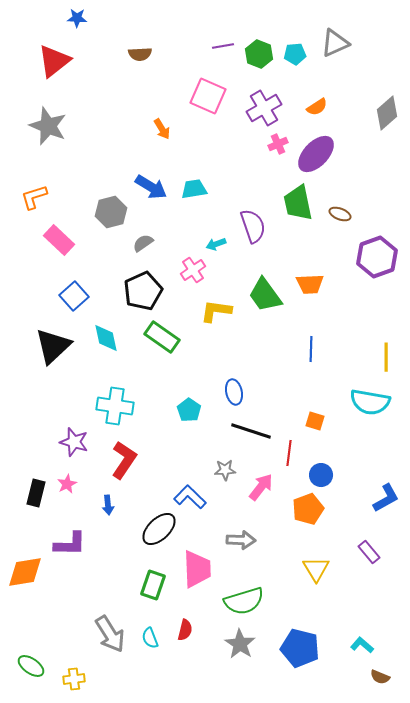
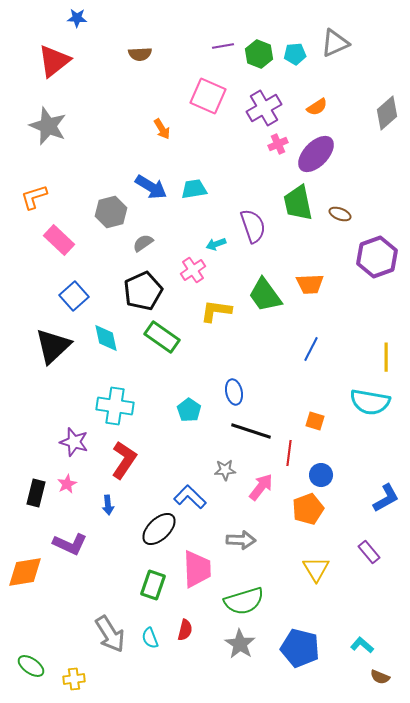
blue line at (311, 349): rotated 25 degrees clockwise
purple L-shape at (70, 544): rotated 24 degrees clockwise
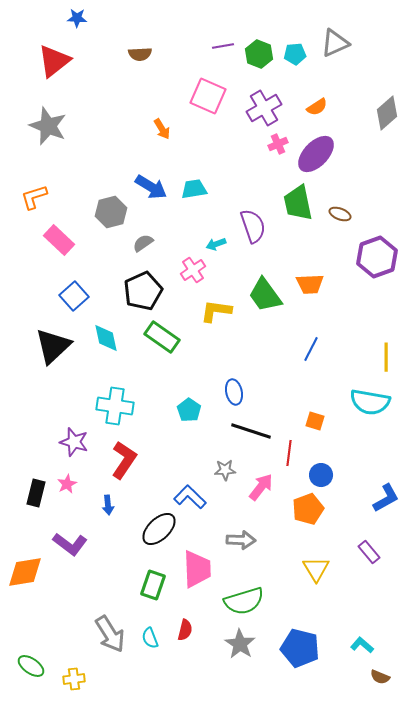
purple L-shape at (70, 544): rotated 12 degrees clockwise
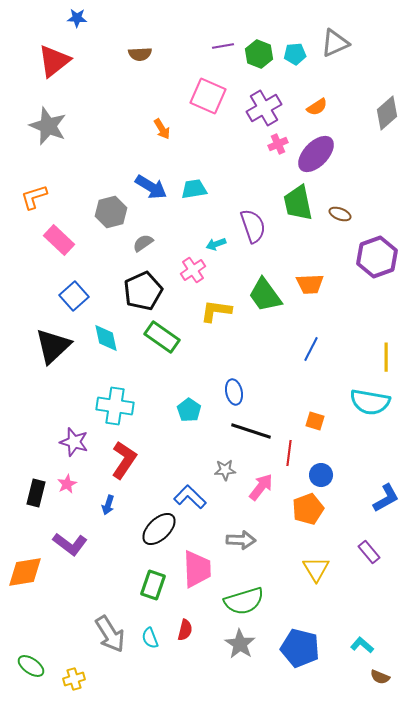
blue arrow at (108, 505): rotated 24 degrees clockwise
yellow cross at (74, 679): rotated 10 degrees counterclockwise
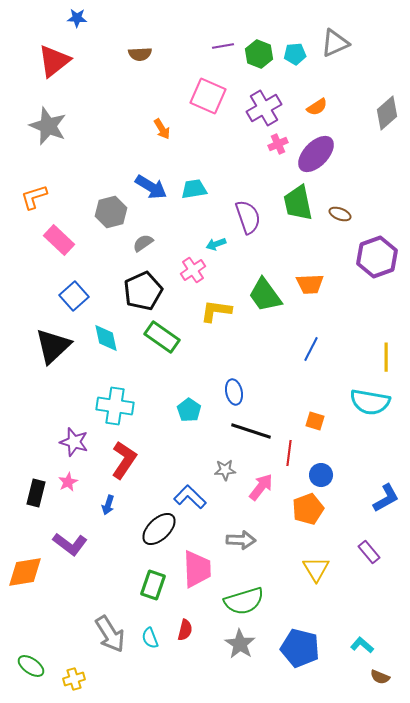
purple semicircle at (253, 226): moved 5 px left, 9 px up
pink star at (67, 484): moved 1 px right, 2 px up
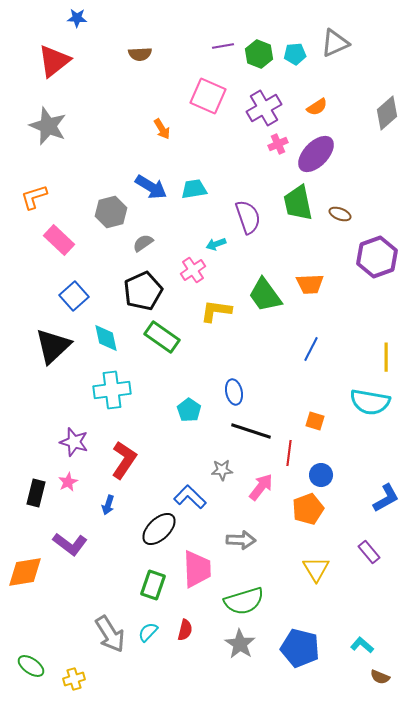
cyan cross at (115, 406): moved 3 px left, 16 px up; rotated 15 degrees counterclockwise
gray star at (225, 470): moved 3 px left
cyan semicircle at (150, 638): moved 2 px left, 6 px up; rotated 65 degrees clockwise
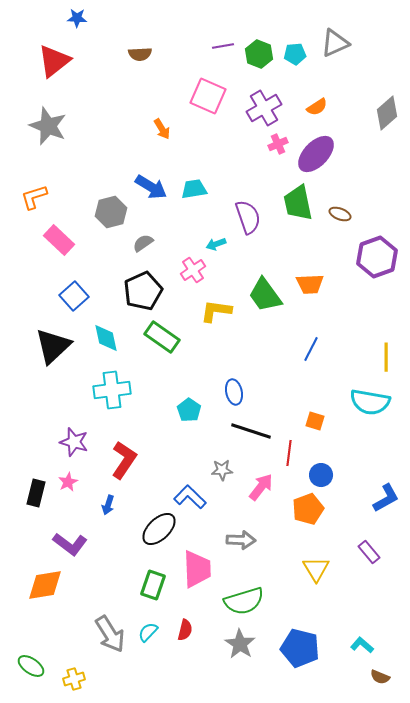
orange diamond at (25, 572): moved 20 px right, 13 px down
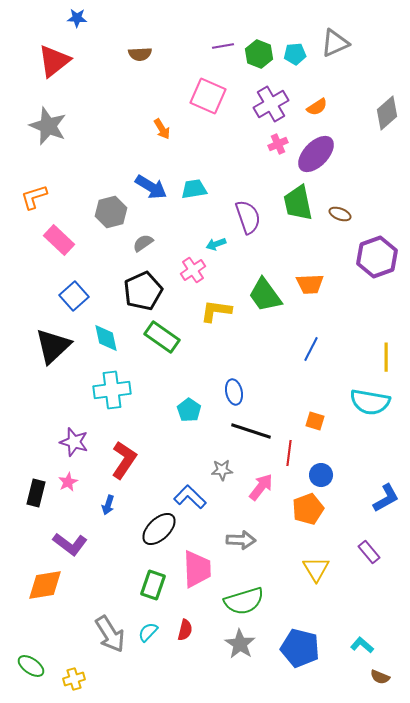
purple cross at (264, 108): moved 7 px right, 4 px up
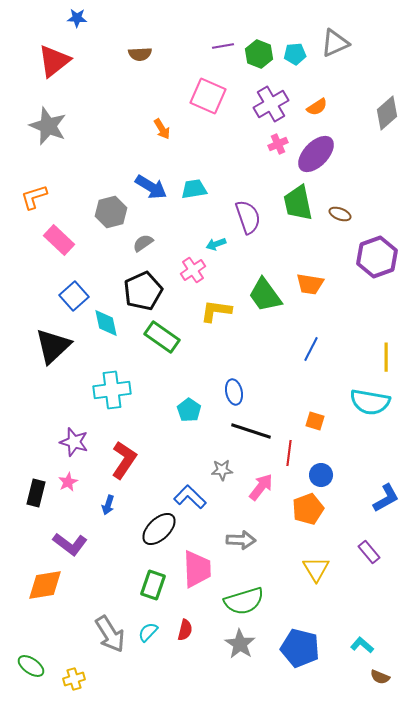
orange trapezoid at (310, 284): rotated 12 degrees clockwise
cyan diamond at (106, 338): moved 15 px up
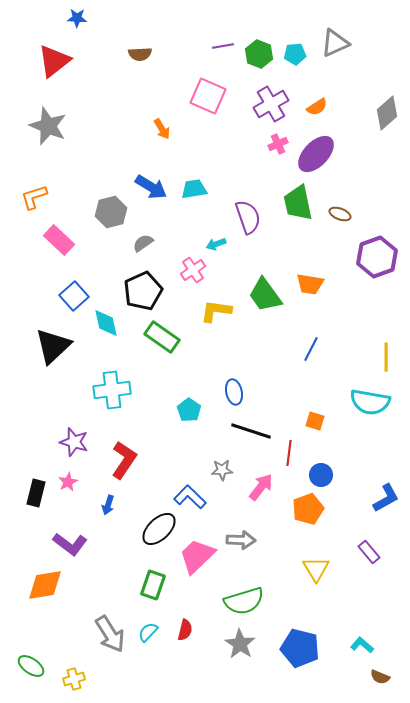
pink trapezoid at (197, 569): moved 13 px up; rotated 132 degrees counterclockwise
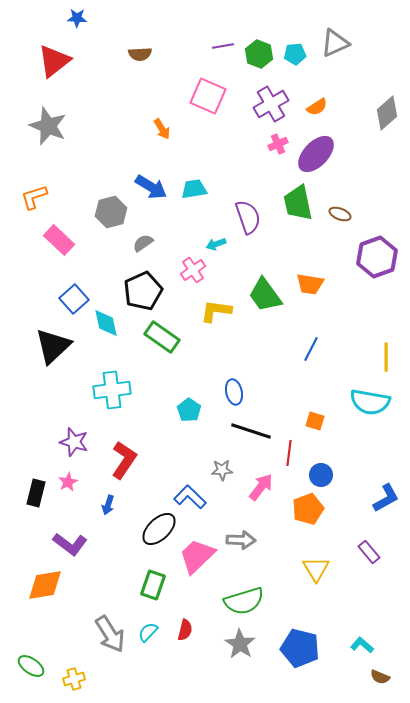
blue square at (74, 296): moved 3 px down
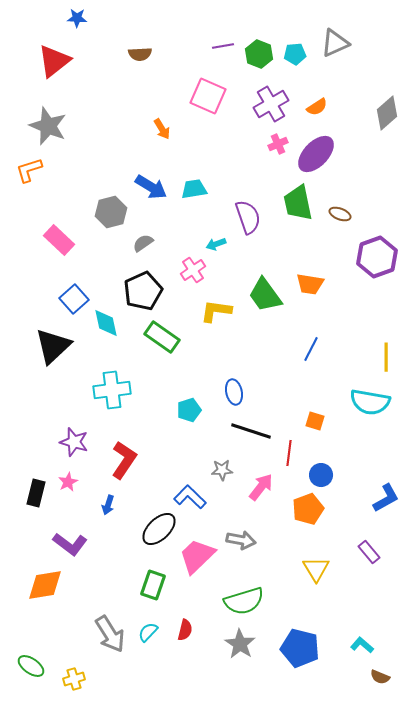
orange L-shape at (34, 197): moved 5 px left, 27 px up
cyan pentagon at (189, 410): rotated 20 degrees clockwise
gray arrow at (241, 540): rotated 8 degrees clockwise
